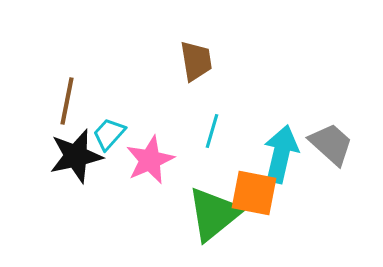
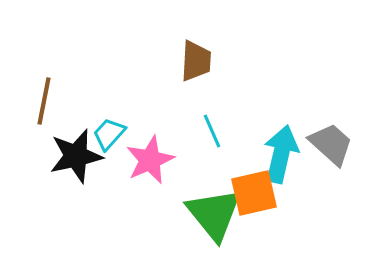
brown trapezoid: rotated 12 degrees clockwise
brown line: moved 23 px left
cyan line: rotated 40 degrees counterclockwise
orange square: rotated 24 degrees counterclockwise
green triangle: rotated 30 degrees counterclockwise
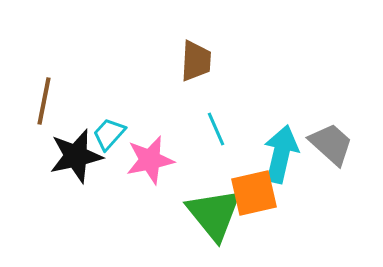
cyan line: moved 4 px right, 2 px up
pink star: rotated 12 degrees clockwise
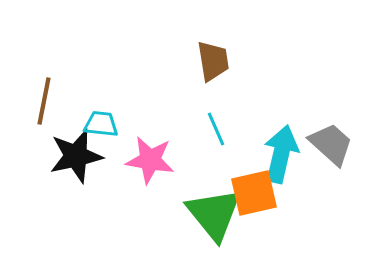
brown trapezoid: moved 17 px right; rotated 12 degrees counterclockwise
cyan trapezoid: moved 8 px left, 10 px up; rotated 54 degrees clockwise
pink star: rotated 21 degrees clockwise
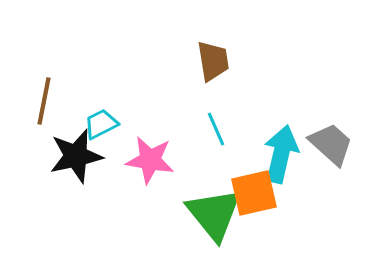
cyan trapezoid: rotated 33 degrees counterclockwise
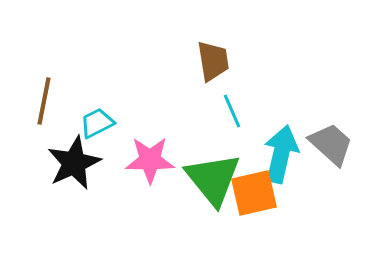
cyan trapezoid: moved 4 px left, 1 px up
cyan line: moved 16 px right, 18 px up
black star: moved 2 px left, 7 px down; rotated 12 degrees counterclockwise
pink star: rotated 9 degrees counterclockwise
green triangle: moved 1 px left, 35 px up
